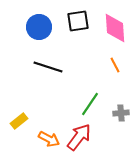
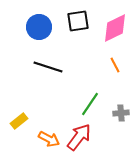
pink diamond: rotated 68 degrees clockwise
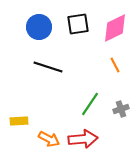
black square: moved 3 px down
gray cross: moved 4 px up; rotated 14 degrees counterclockwise
yellow rectangle: rotated 36 degrees clockwise
red arrow: moved 4 px right, 2 px down; rotated 48 degrees clockwise
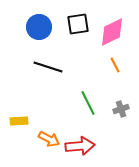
pink diamond: moved 3 px left, 4 px down
green line: moved 2 px left, 1 px up; rotated 60 degrees counterclockwise
red arrow: moved 3 px left, 7 px down
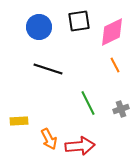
black square: moved 1 px right, 3 px up
black line: moved 2 px down
orange arrow: rotated 35 degrees clockwise
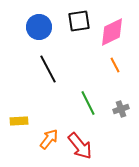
black line: rotated 44 degrees clockwise
orange arrow: rotated 115 degrees counterclockwise
red arrow: rotated 56 degrees clockwise
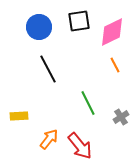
gray cross: moved 8 px down; rotated 14 degrees counterclockwise
yellow rectangle: moved 5 px up
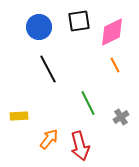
red arrow: rotated 24 degrees clockwise
